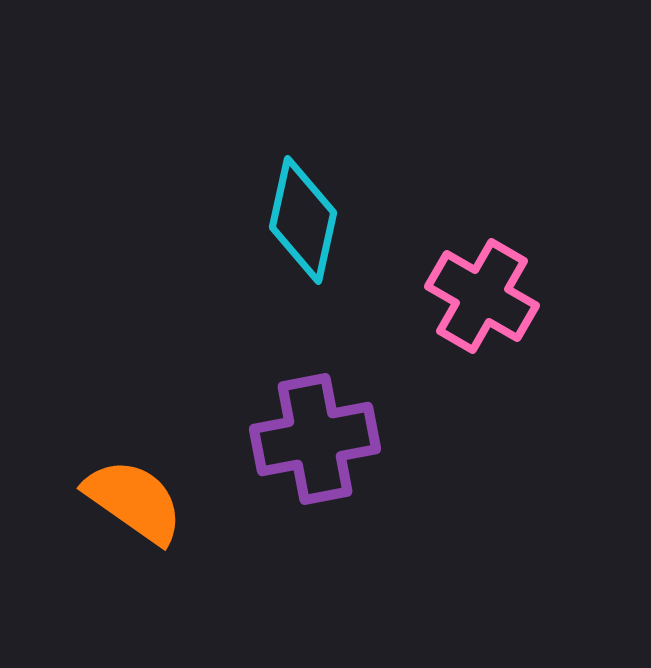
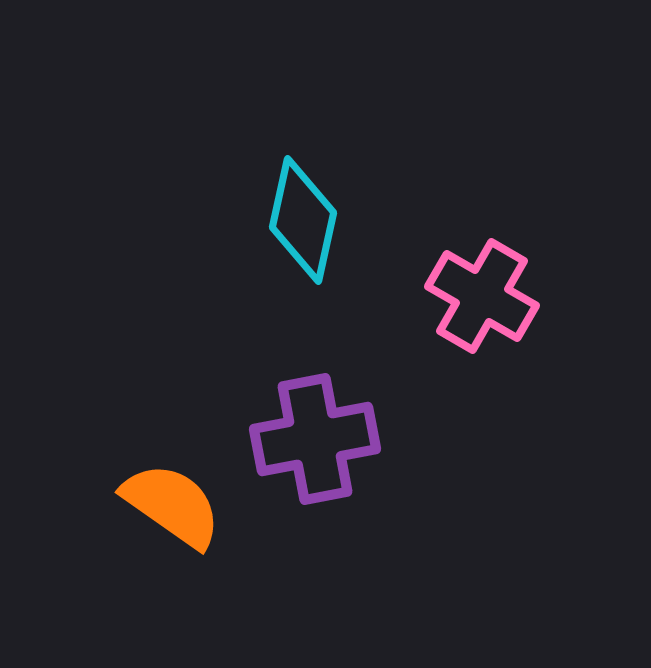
orange semicircle: moved 38 px right, 4 px down
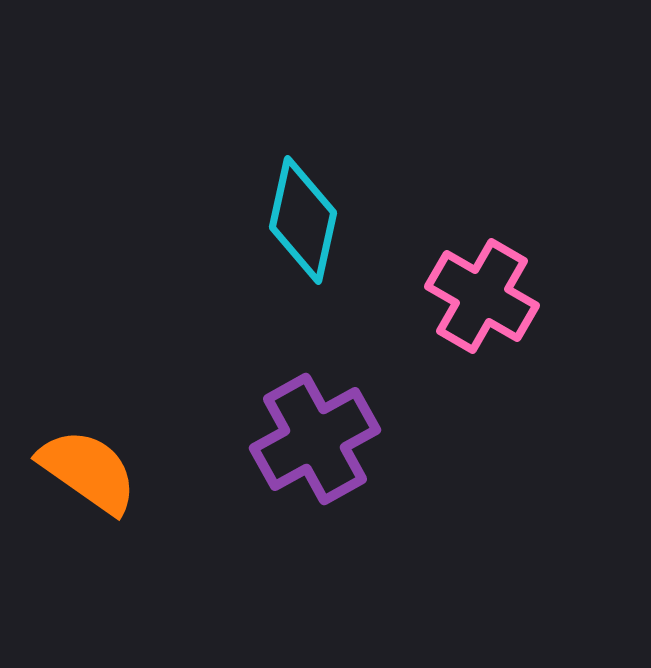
purple cross: rotated 18 degrees counterclockwise
orange semicircle: moved 84 px left, 34 px up
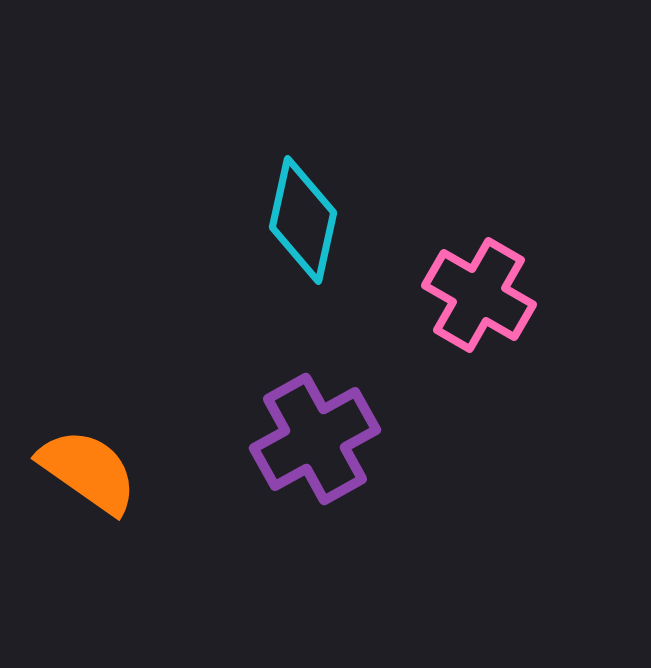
pink cross: moved 3 px left, 1 px up
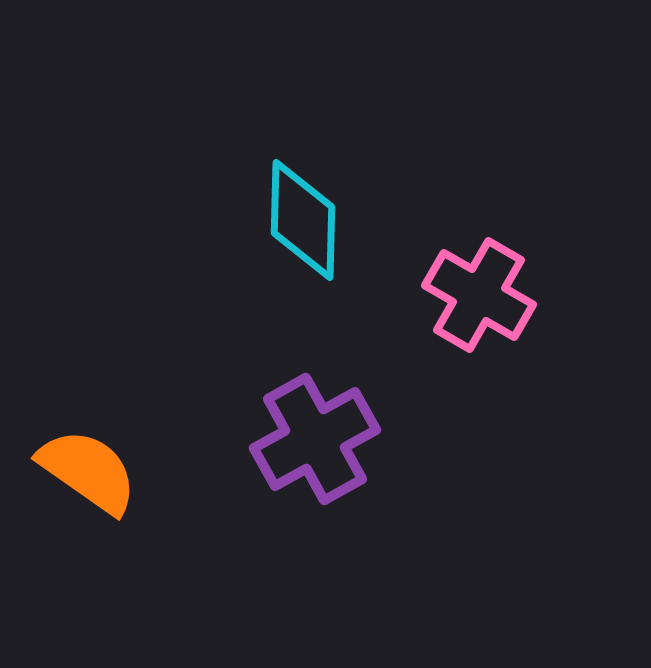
cyan diamond: rotated 11 degrees counterclockwise
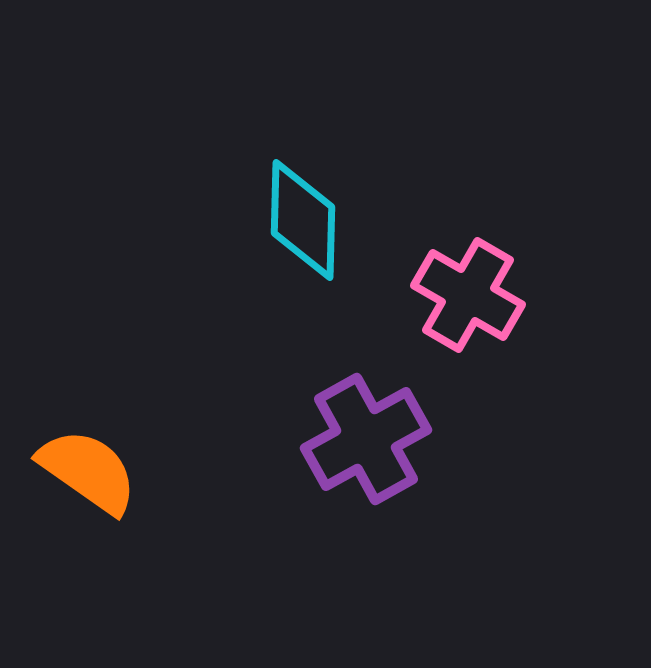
pink cross: moved 11 px left
purple cross: moved 51 px right
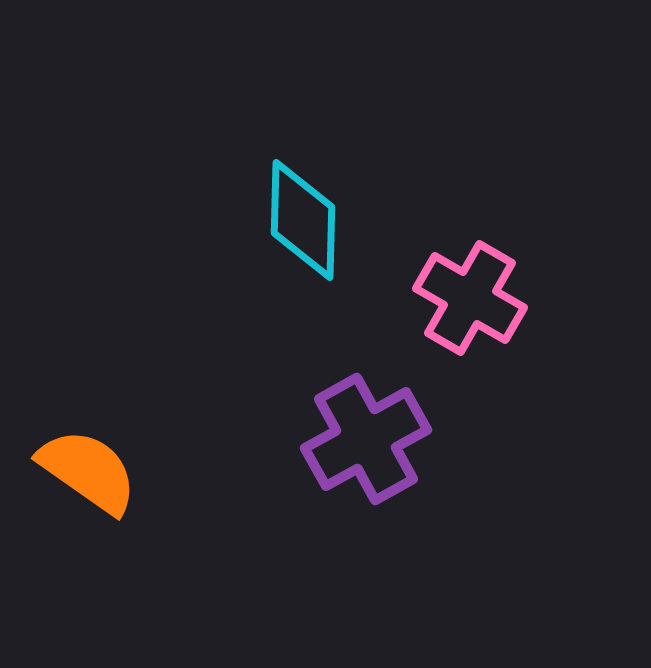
pink cross: moved 2 px right, 3 px down
